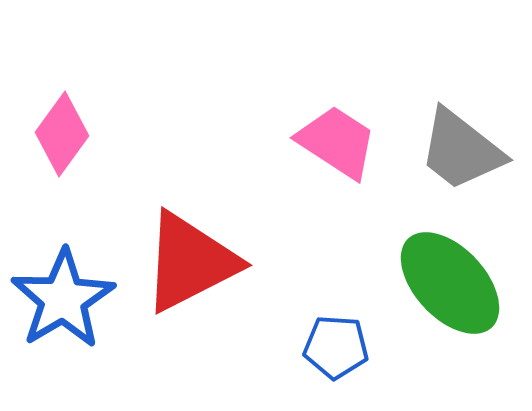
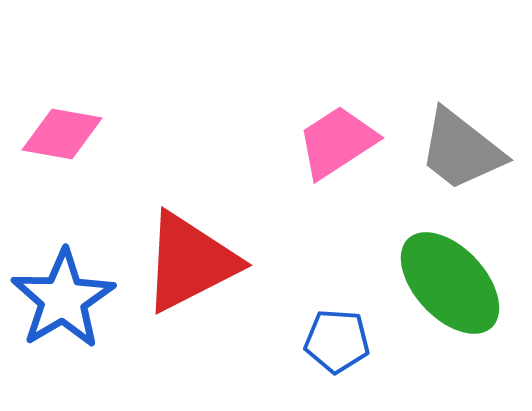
pink diamond: rotated 64 degrees clockwise
pink trapezoid: rotated 66 degrees counterclockwise
blue pentagon: moved 1 px right, 6 px up
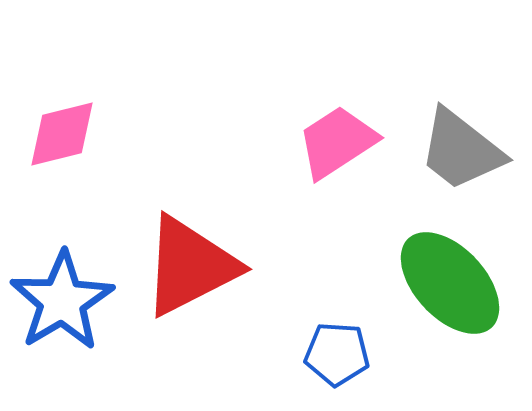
pink diamond: rotated 24 degrees counterclockwise
red triangle: moved 4 px down
blue star: moved 1 px left, 2 px down
blue pentagon: moved 13 px down
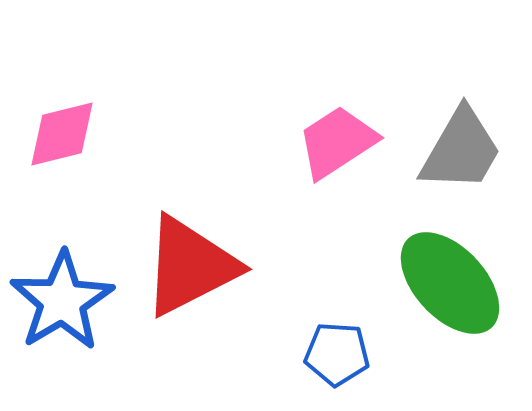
gray trapezoid: rotated 98 degrees counterclockwise
